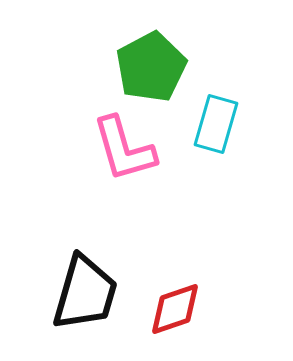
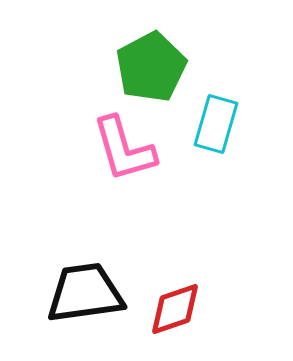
black trapezoid: rotated 114 degrees counterclockwise
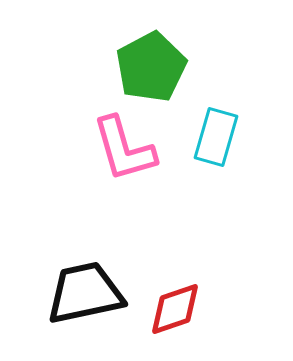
cyan rectangle: moved 13 px down
black trapezoid: rotated 4 degrees counterclockwise
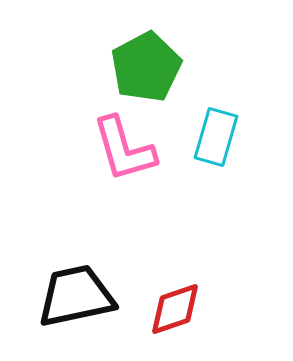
green pentagon: moved 5 px left
black trapezoid: moved 9 px left, 3 px down
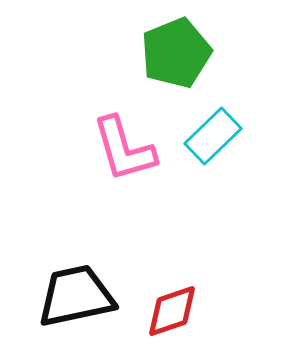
green pentagon: moved 30 px right, 14 px up; rotated 6 degrees clockwise
cyan rectangle: moved 3 px left, 1 px up; rotated 30 degrees clockwise
red diamond: moved 3 px left, 2 px down
